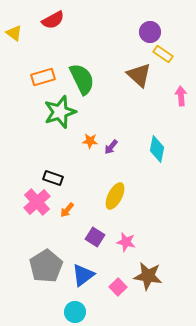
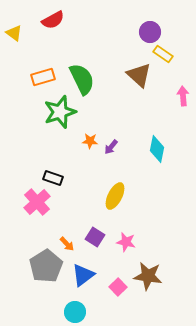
pink arrow: moved 2 px right
orange arrow: moved 34 px down; rotated 84 degrees counterclockwise
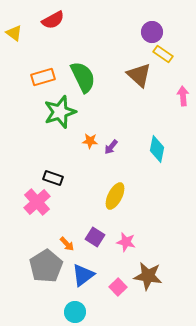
purple circle: moved 2 px right
green semicircle: moved 1 px right, 2 px up
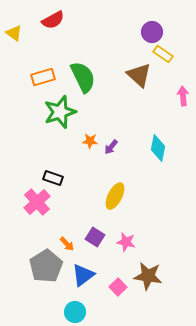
cyan diamond: moved 1 px right, 1 px up
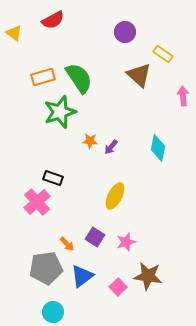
purple circle: moved 27 px left
green semicircle: moved 4 px left, 1 px down; rotated 8 degrees counterclockwise
pink star: rotated 30 degrees counterclockwise
gray pentagon: moved 2 px down; rotated 24 degrees clockwise
blue triangle: moved 1 px left, 1 px down
cyan circle: moved 22 px left
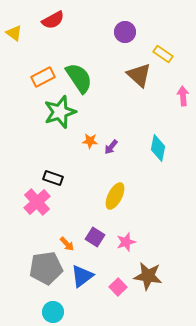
orange rectangle: rotated 10 degrees counterclockwise
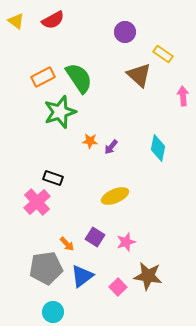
yellow triangle: moved 2 px right, 12 px up
yellow ellipse: rotated 40 degrees clockwise
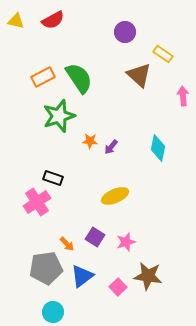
yellow triangle: rotated 24 degrees counterclockwise
green star: moved 1 px left, 4 px down
pink cross: rotated 8 degrees clockwise
